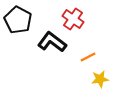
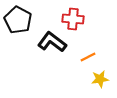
red cross: rotated 30 degrees counterclockwise
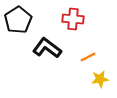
black pentagon: rotated 12 degrees clockwise
black L-shape: moved 5 px left, 6 px down
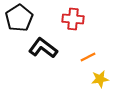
black pentagon: moved 1 px right, 2 px up
black L-shape: moved 4 px left
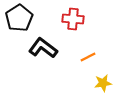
yellow star: moved 3 px right, 4 px down
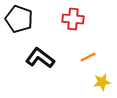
black pentagon: moved 1 px down; rotated 20 degrees counterclockwise
black L-shape: moved 3 px left, 10 px down
yellow star: moved 1 px left, 1 px up
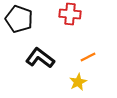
red cross: moved 3 px left, 5 px up
yellow star: moved 24 px left; rotated 18 degrees counterclockwise
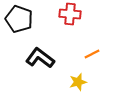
orange line: moved 4 px right, 3 px up
yellow star: rotated 12 degrees clockwise
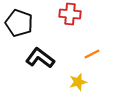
black pentagon: moved 4 px down
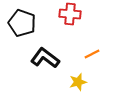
black pentagon: moved 3 px right
black L-shape: moved 5 px right
